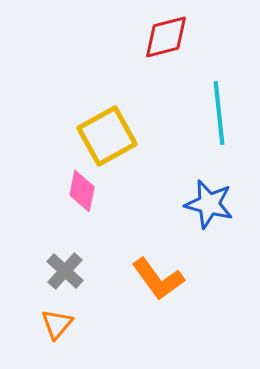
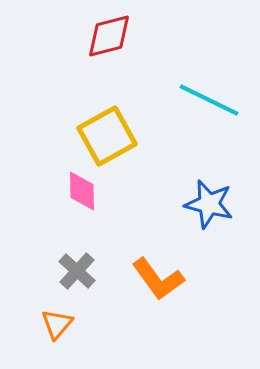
red diamond: moved 57 px left, 1 px up
cyan line: moved 10 px left, 13 px up; rotated 58 degrees counterclockwise
pink diamond: rotated 12 degrees counterclockwise
gray cross: moved 12 px right
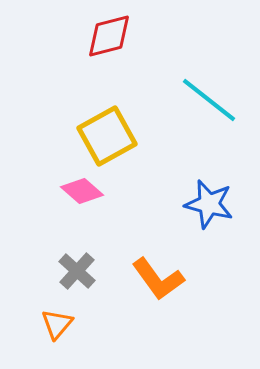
cyan line: rotated 12 degrees clockwise
pink diamond: rotated 48 degrees counterclockwise
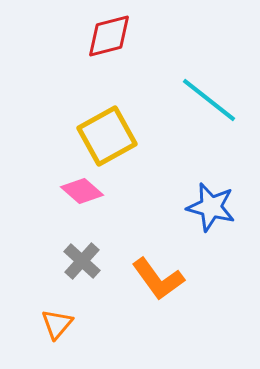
blue star: moved 2 px right, 3 px down
gray cross: moved 5 px right, 10 px up
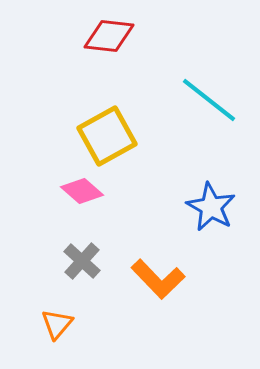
red diamond: rotated 21 degrees clockwise
blue star: rotated 15 degrees clockwise
orange L-shape: rotated 8 degrees counterclockwise
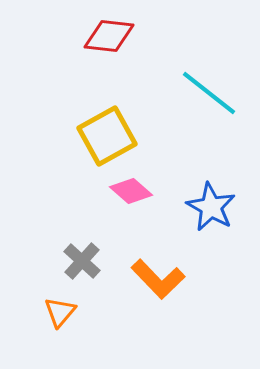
cyan line: moved 7 px up
pink diamond: moved 49 px right
orange triangle: moved 3 px right, 12 px up
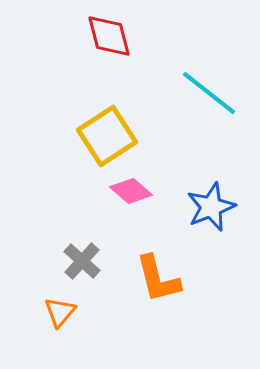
red diamond: rotated 69 degrees clockwise
yellow square: rotated 4 degrees counterclockwise
blue star: rotated 21 degrees clockwise
orange L-shape: rotated 30 degrees clockwise
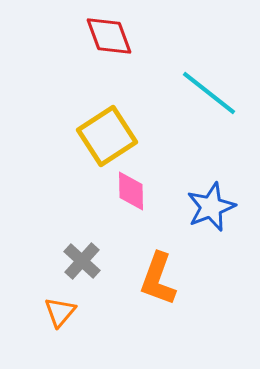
red diamond: rotated 6 degrees counterclockwise
pink diamond: rotated 48 degrees clockwise
orange L-shape: rotated 34 degrees clockwise
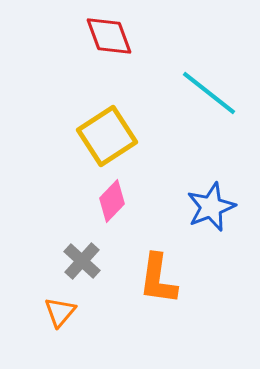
pink diamond: moved 19 px left, 10 px down; rotated 45 degrees clockwise
orange L-shape: rotated 12 degrees counterclockwise
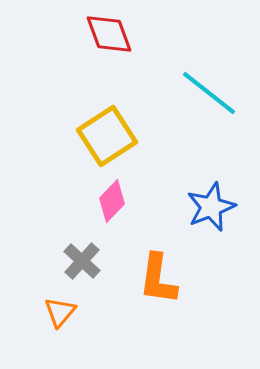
red diamond: moved 2 px up
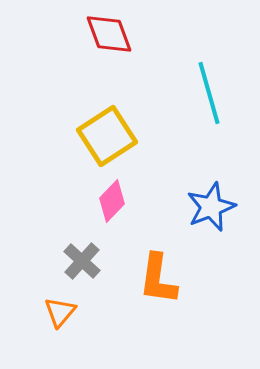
cyan line: rotated 36 degrees clockwise
